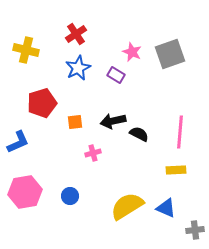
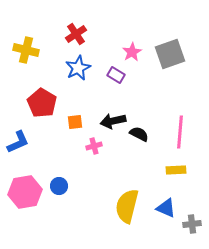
pink star: rotated 18 degrees clockwise
red pentagon: rotated 24 degrees counterclockwise
pink cross: moved 1 px right, 7 px up
blue circle: moved 11 px left, 10 px up
yellow semicircle: rotated 44 degrees counterclockwise
gray cross: moved 3 px left, 6 px up
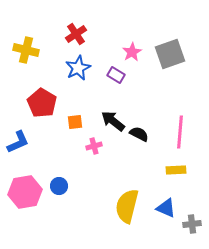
black arrow: rotated 50 degrees clockwise
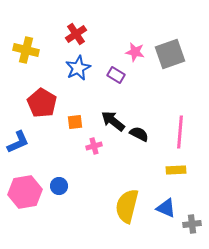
pink star: moved 3 px right; rotated 30 degrees counterclockwise
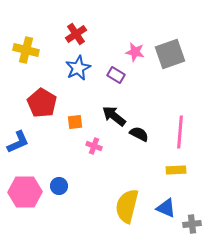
black arrow: moved 1 px right, 5 px up
pink cross: rotated 35 degrees clockwise
pink hexagon: rotated 8 degrees clockwise
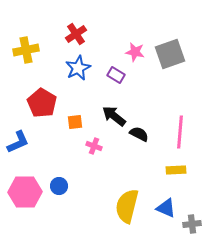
yellow cross: rotated 25 degrees counterclockwise
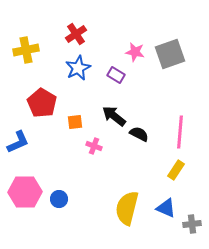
yellow rectangle: rotated 54 degrees counterclockwise
blue circle: moved 13 px down
yellow semicircle: moved 2 px down
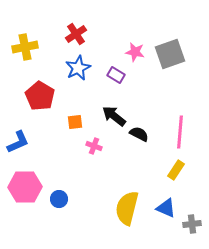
yellow cross: moved 1 px left, 3 px up
red pentagon: moved 2 px left, 7 px up
pink hexagon: moved 5 px up
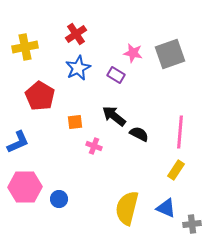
pink star: moved 2 px left, 1 px down
